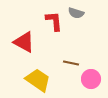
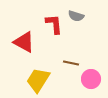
gray semicircle: moved 3 px down
red L-shape: moved 3 px down
yellow trapezoid: rotated 92 degrees counterclockwise
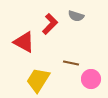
red L-shape: moved 4 px left; rotated 50 degrees clockwise
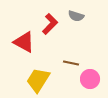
pink circle: moved 1 px left
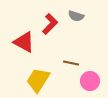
pink circle: moved 2 px down
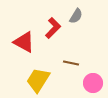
gray semicircle: rotated 77 degrees counterclockwise
red L-shape: moved 3 px right, 4 px down
pink circle: moved 3 px right, 2 px down
